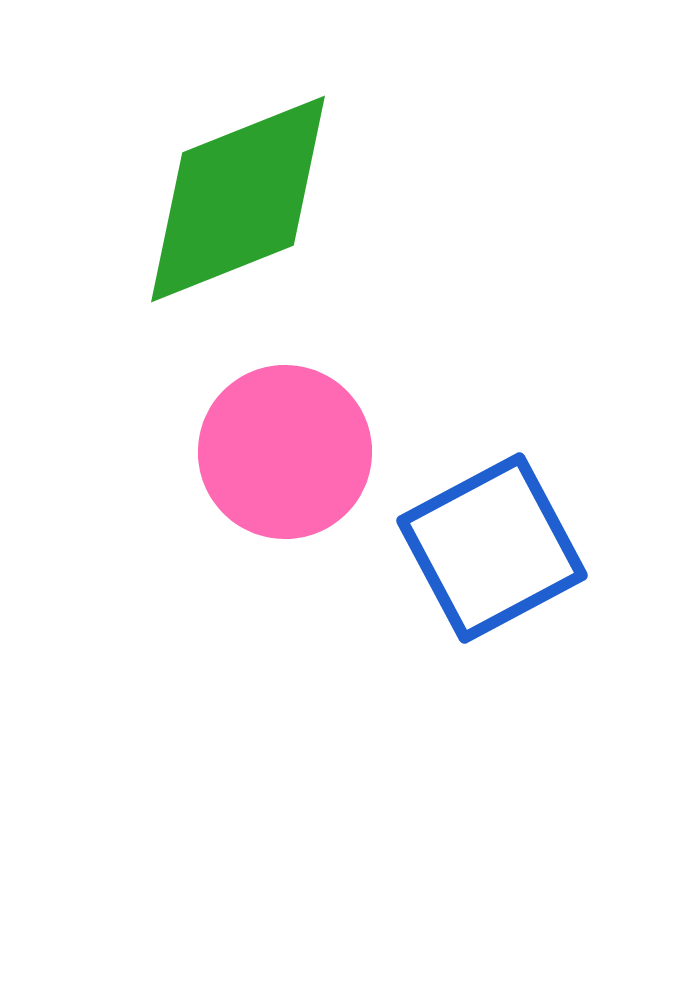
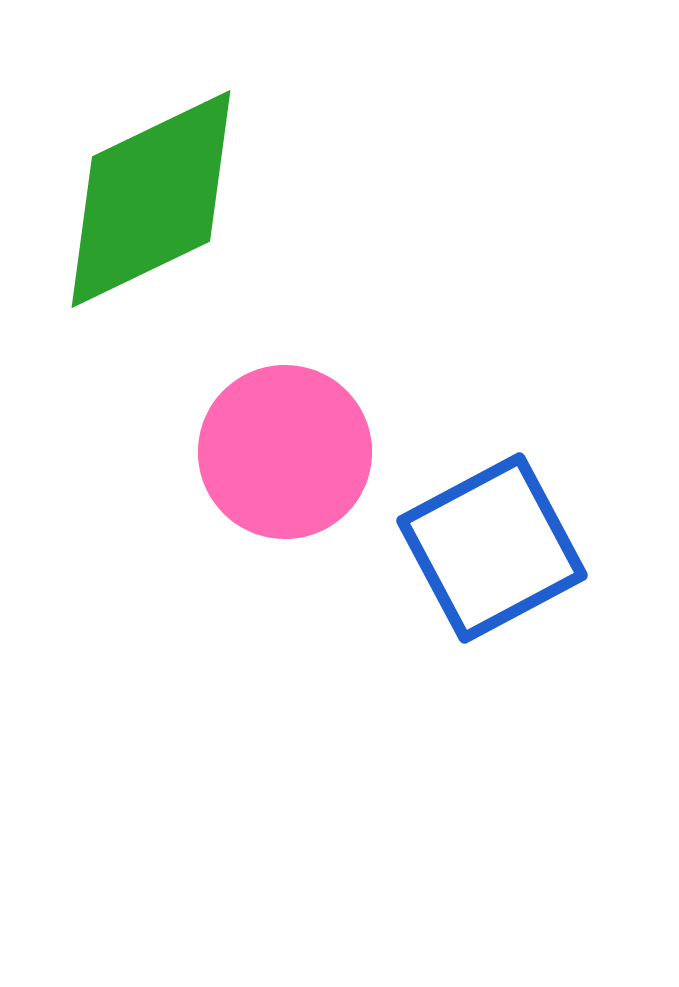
green diamond: moved 87 px left; rotated 4 degrees counterclockwise
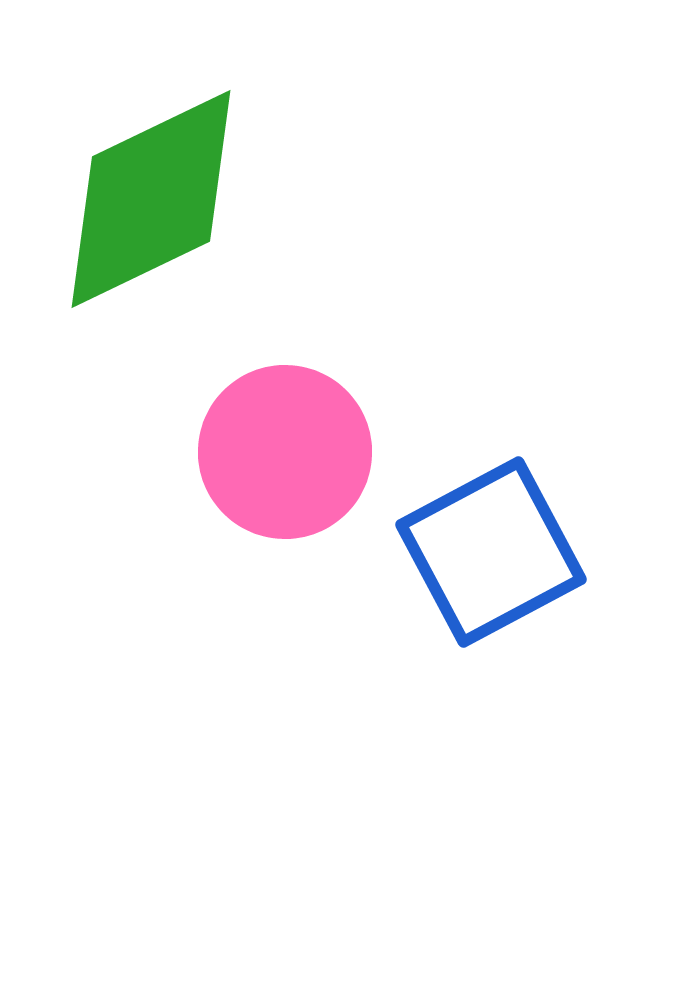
blue square: moved 1 px left, 4 px down
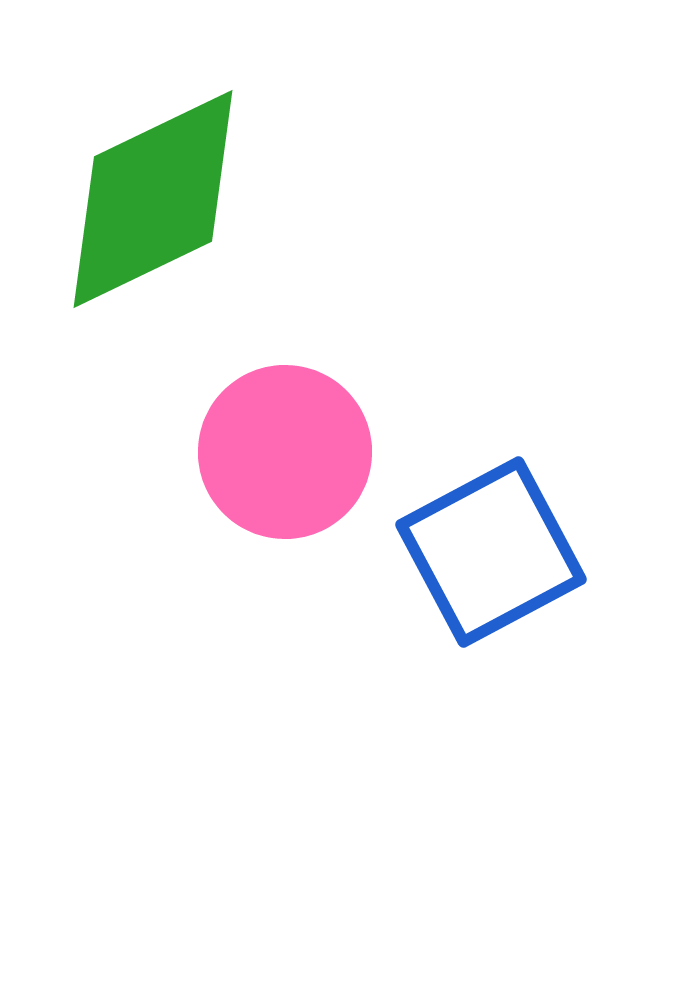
green diamond: moved 2 px right
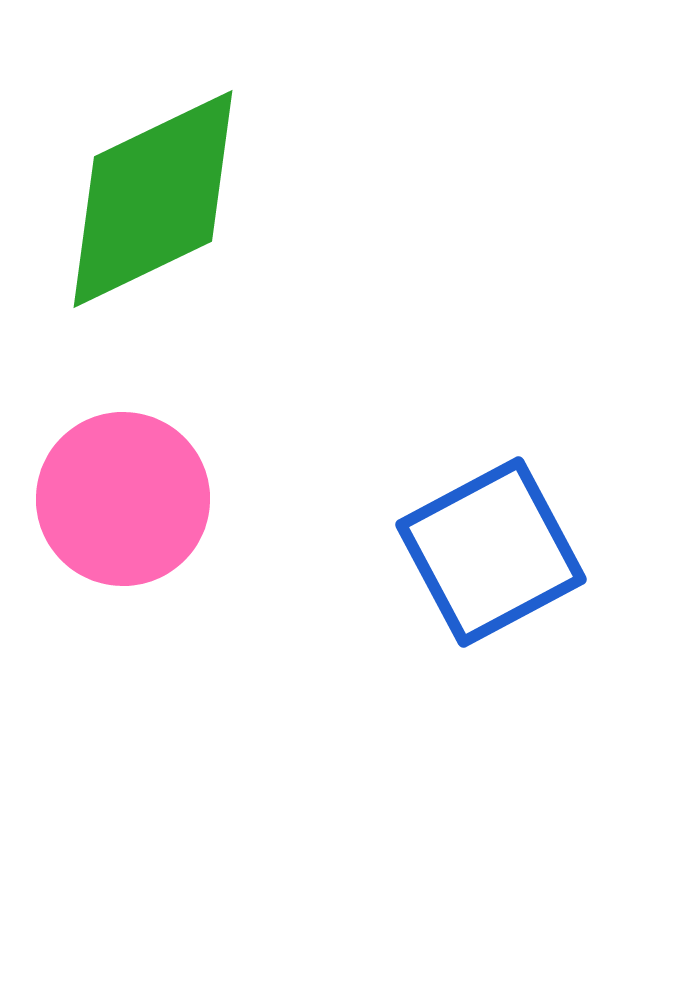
pink circle: moved 162 px left, 47 px down
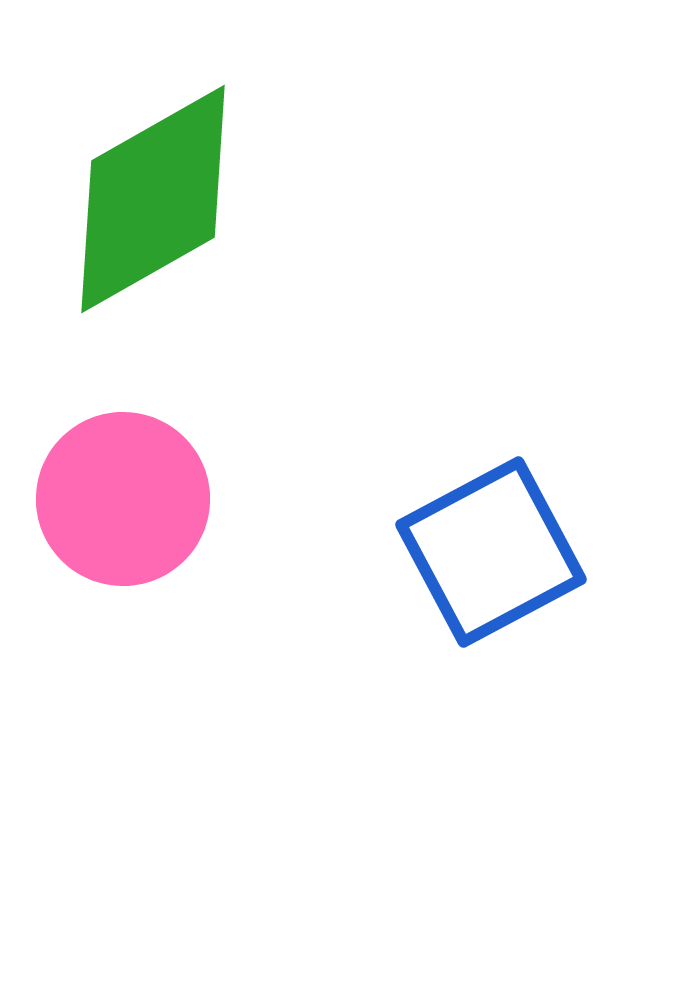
green diamond: rotated 4 degrees counterclockwise
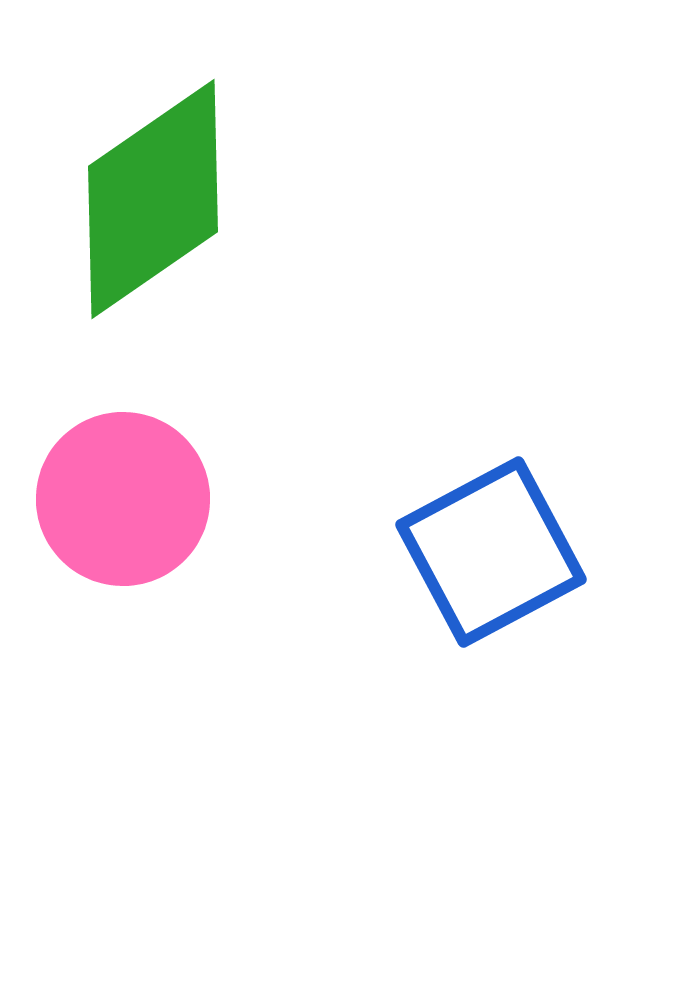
green diamond: rotated 5 degrees counterclockwise
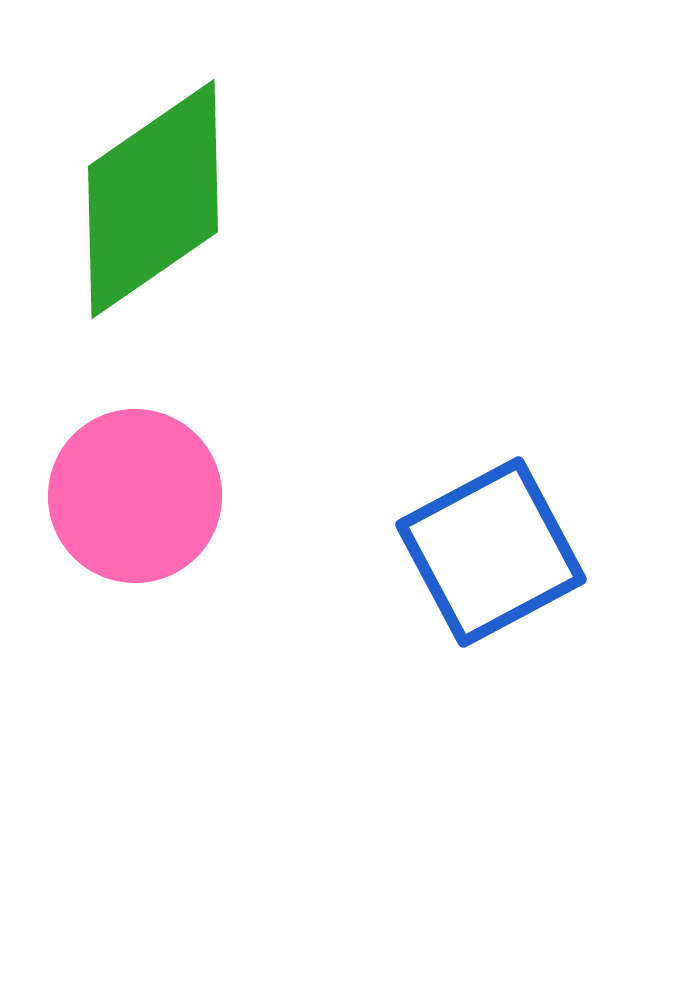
pink circle: moved 12 px right, 3 px up
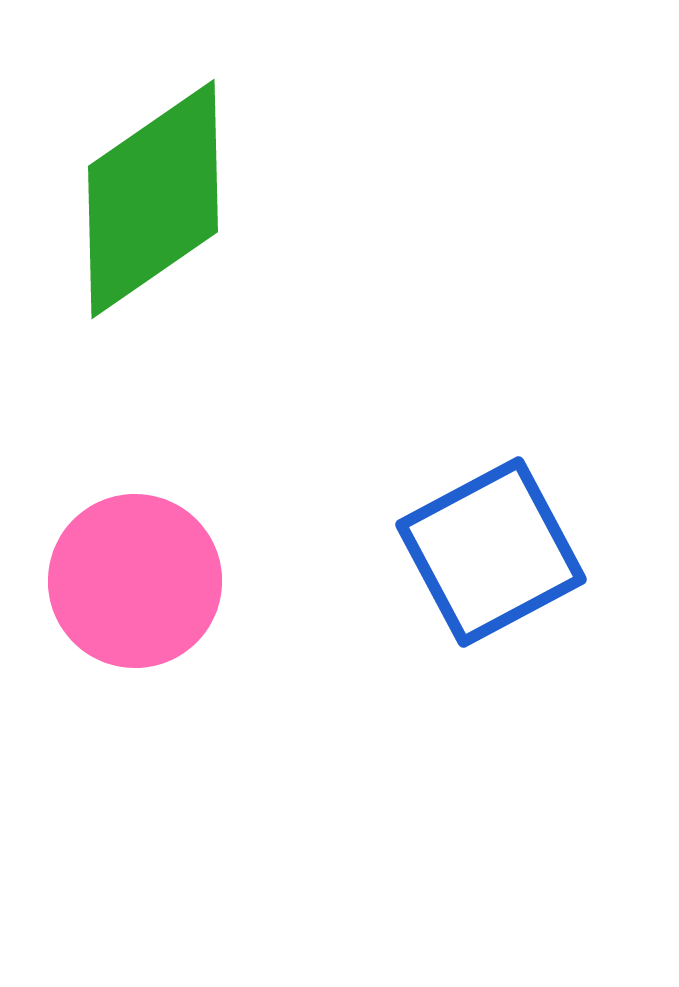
pink circle: moved 85 px down
